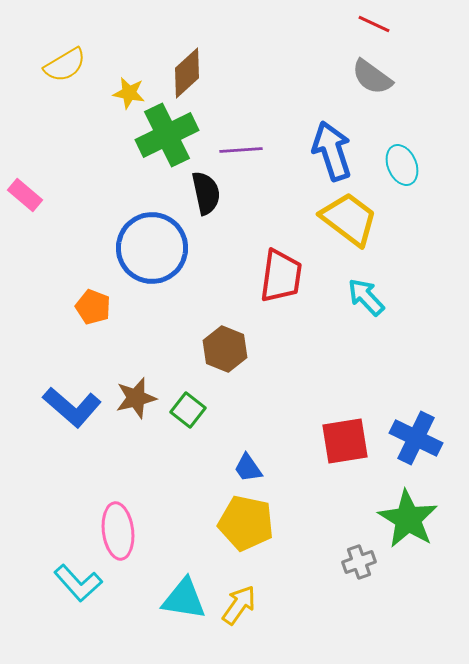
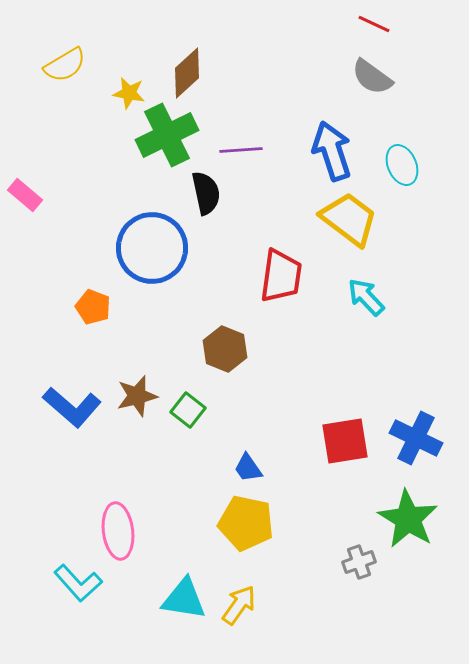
brown star: moved 1 px right, 2 px up
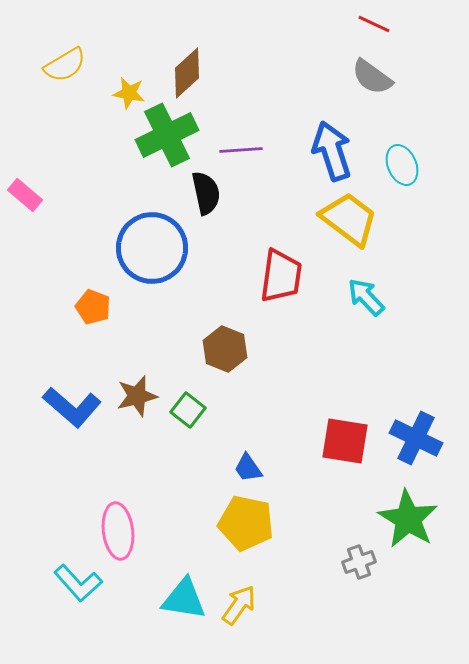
red square: rotated 18 degrees clockwise
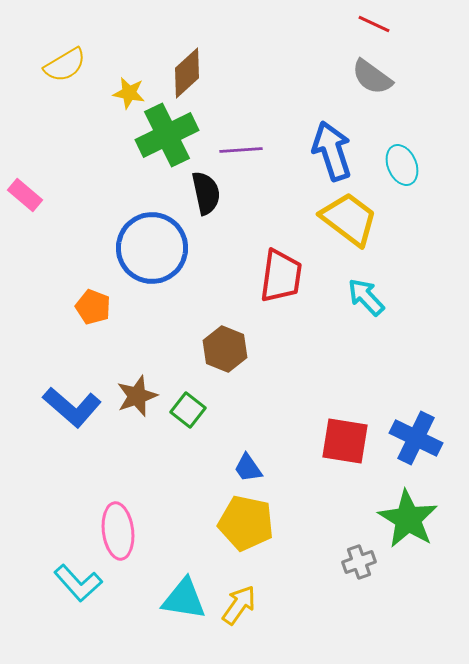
brown star: rotated 6 degrees counterclockwise
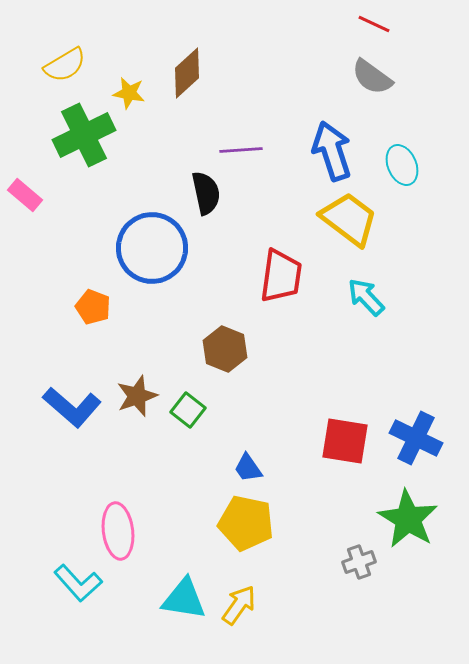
green cross: moved 83 px left
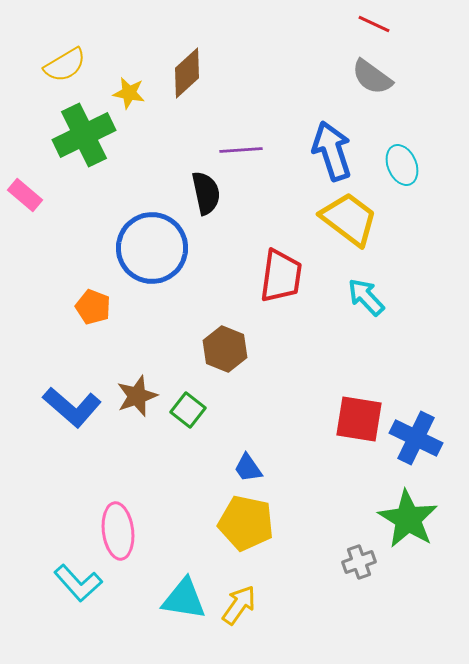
red square: moved 14 px right, 22 px up
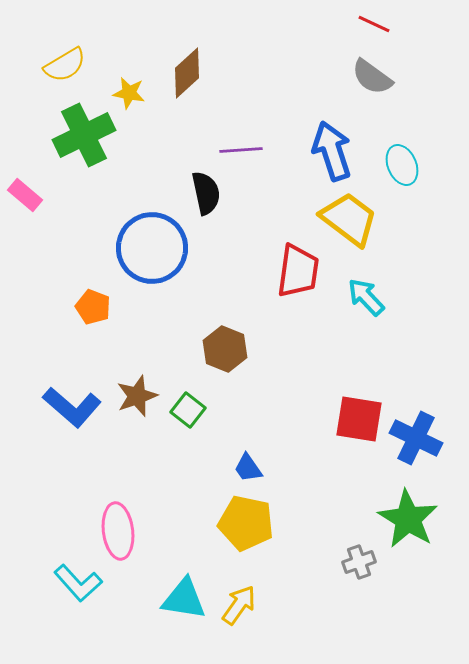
red trapezoid: moved 17 px right, 5 px up
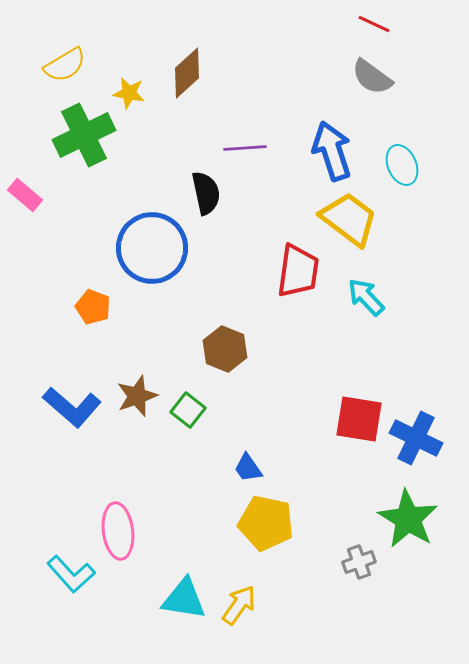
purple line: moved 4 px right, 2 px up
yellow pentagon: moved 20 px right
cyan L-shape: moved 7 px left, 9 px up
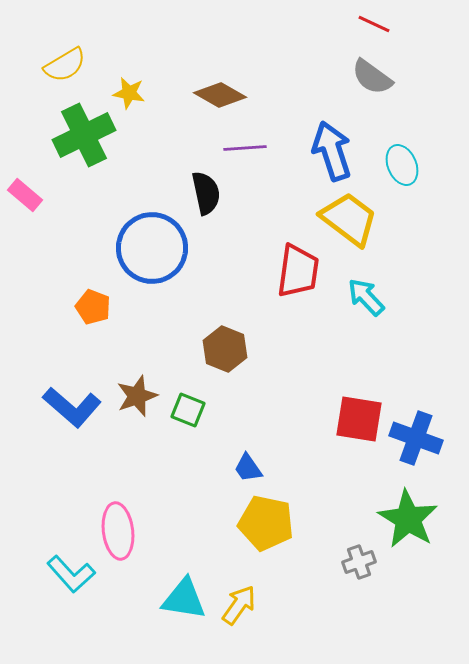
brown diamond: moved 33 px right, 22 px down; rotated 72 degrees clockwise
green square: rotated 16 degrees counterclockwise
blue cross: rotated 6 degrees counterclockwise
